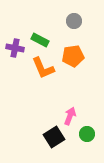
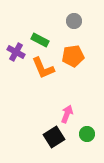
purple cross: moved 1 px right, 4 px down; rotated 18 degrees clockwise
pink arrow: moved 3 px left, 2 px up
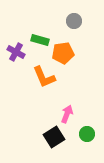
green rectangle: rotated 12 degrees counterclockwise
orange pentagon: moved 10 px left, 3 px up
orange L-shape: moved 1 px right, 9 px down
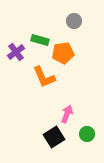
purple cross: rotated 24 degrees clockwise
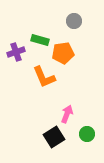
purple cross: rotated 18 degrees clockwise
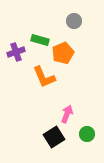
orange pentagon: rotated 15 degrees counterclockwise
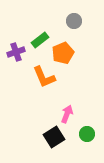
green rectangle: rotated 54 degrees counterclockwise
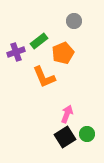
green rectangle: moved 1 px left, 1 px down
black square: moved 11 px right
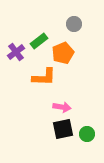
gray circle: moved 3 px down
purple cross: rotated 18 degrees counterclockwise
orange L-shape: rotated 65 degrees counterclockwise
pink arrow: moved 5 px left, 7 px up; rotated 78 degrees clockwise
black square: moved 2 px left, 8 px up; rotated 20 degrees clockwise
